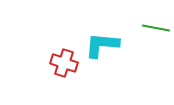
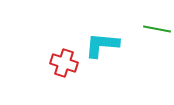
green line: moved 1 px right, 1 px down
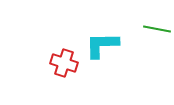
cyan L-shape: rotated 6 degrees counterclockwise
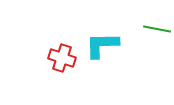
red cross: moved 2 px left, 5 px up
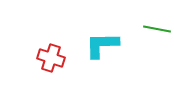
red cross: moved 11 px left
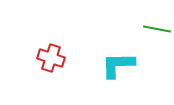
cyan L-shape: moved 16 px right, 20 px down
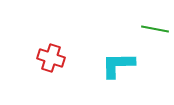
green line: moved 2 px left
